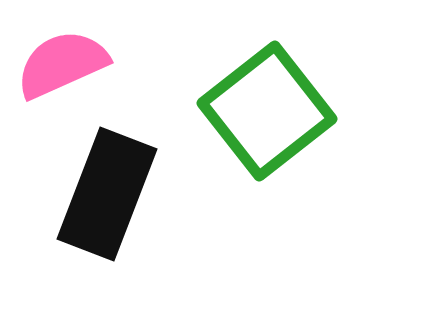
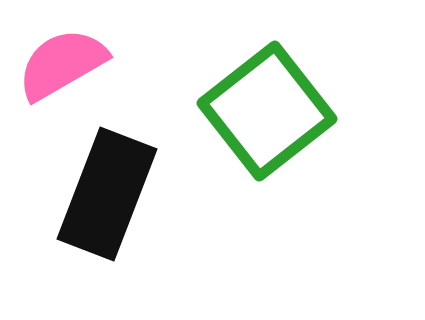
pink semicircle: rotated 6 degrees counterclockwise
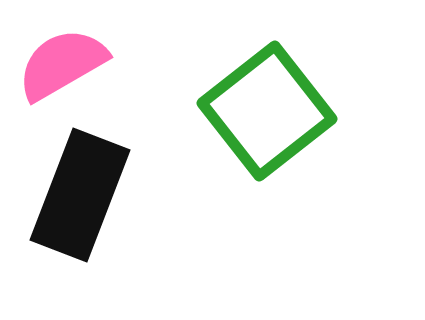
black rectangle: moved 27 px left, 1 px down
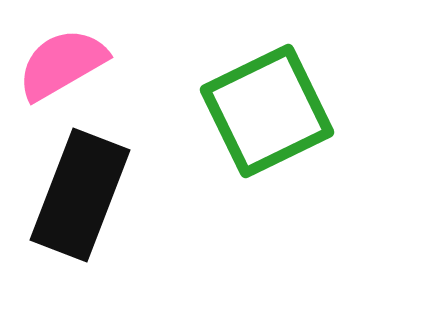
green square: rotated 12 degrees clockwise
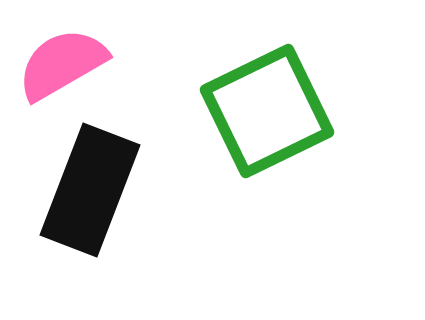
black rectangle: moved 10 px right, 5 px up
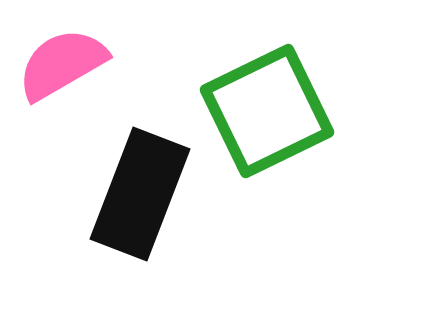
black rectangle: moved 50 px right, 4 px down
